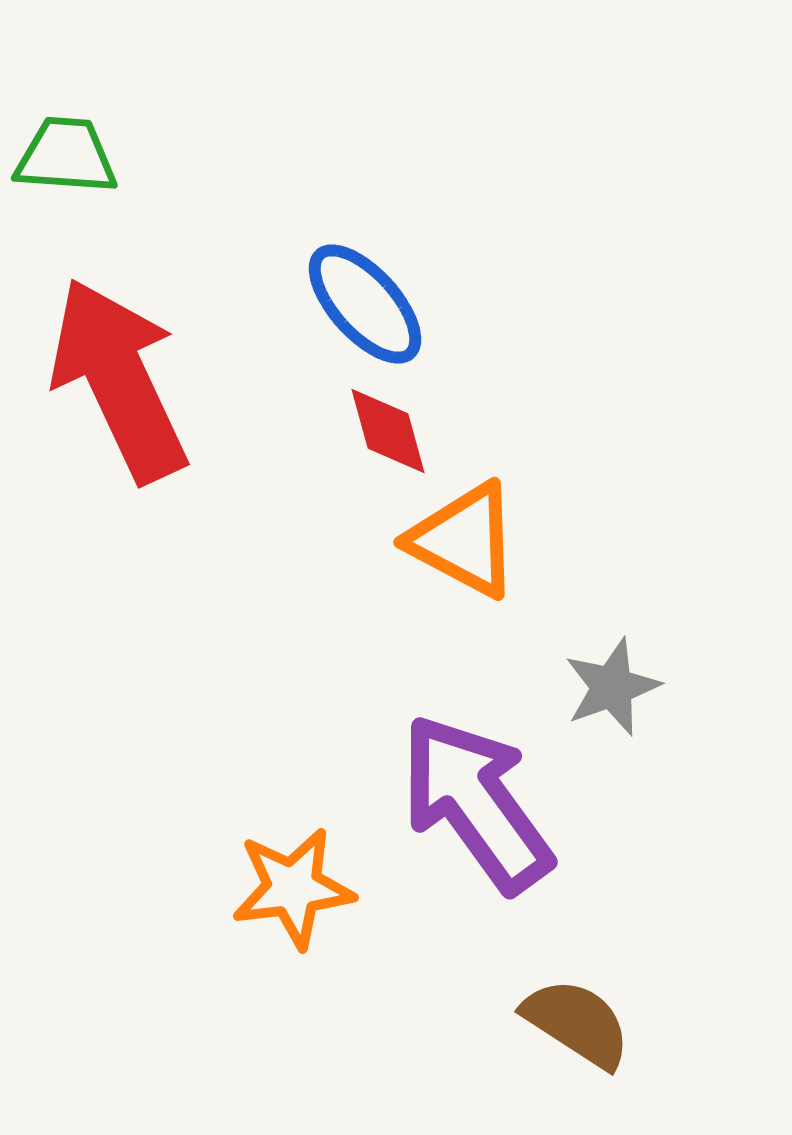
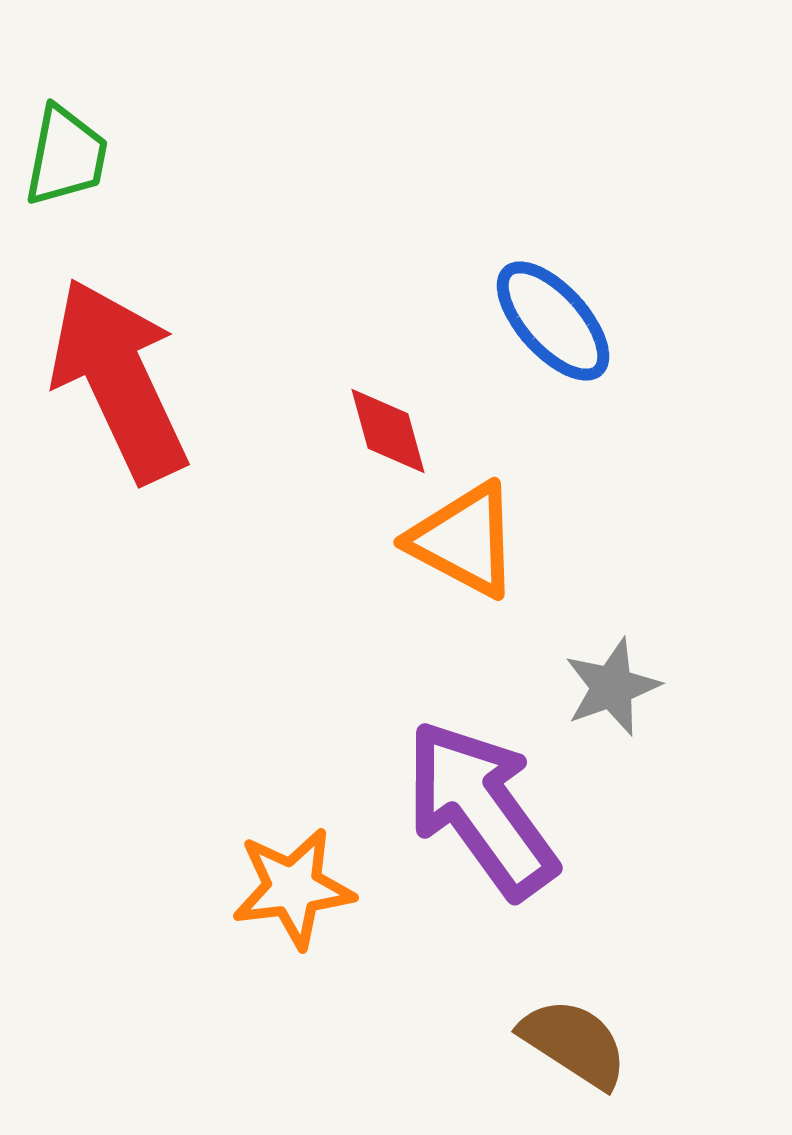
green trapezoid: rotated 97 degrees clockwise
blue ellipse: moved 188 px right, 17 px down
purple arrow: moved 5 px right, 6 px down
brown semicircle: moved 3 px left, 20 px down
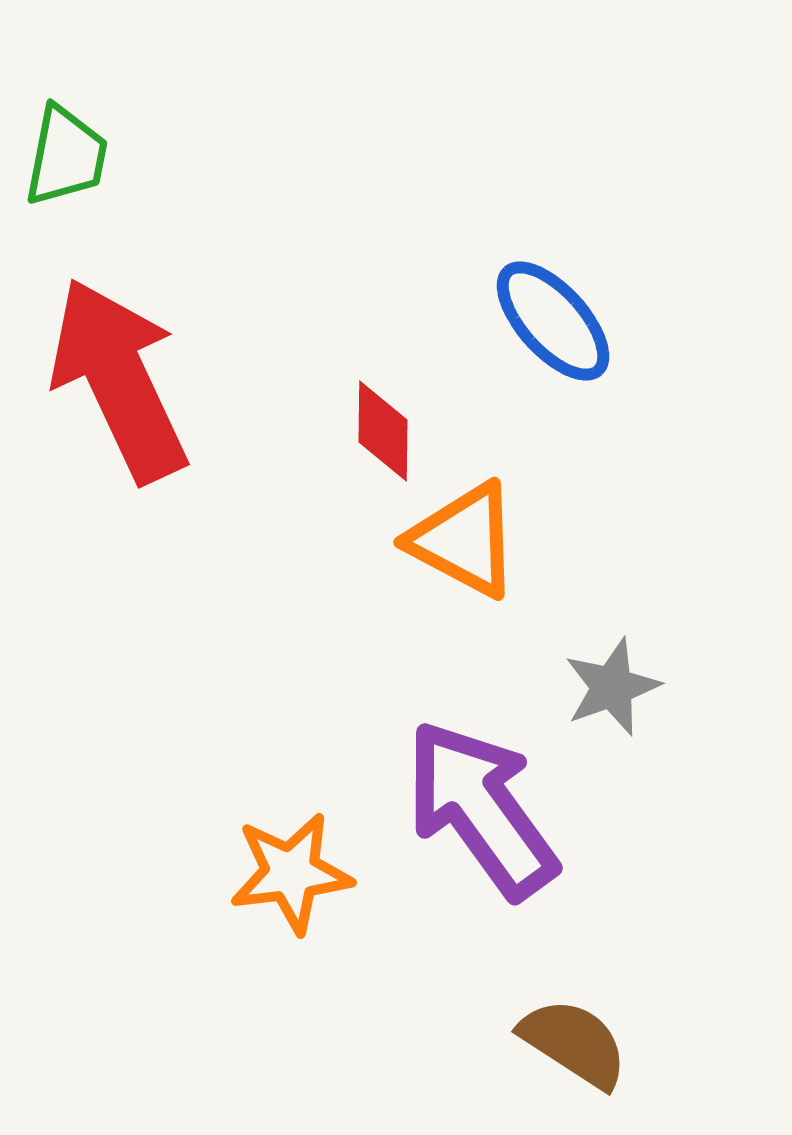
red diamond: moved 5 px left; rotated 16 degrees clockwise
orange star: moved 2 px left, 15 px up
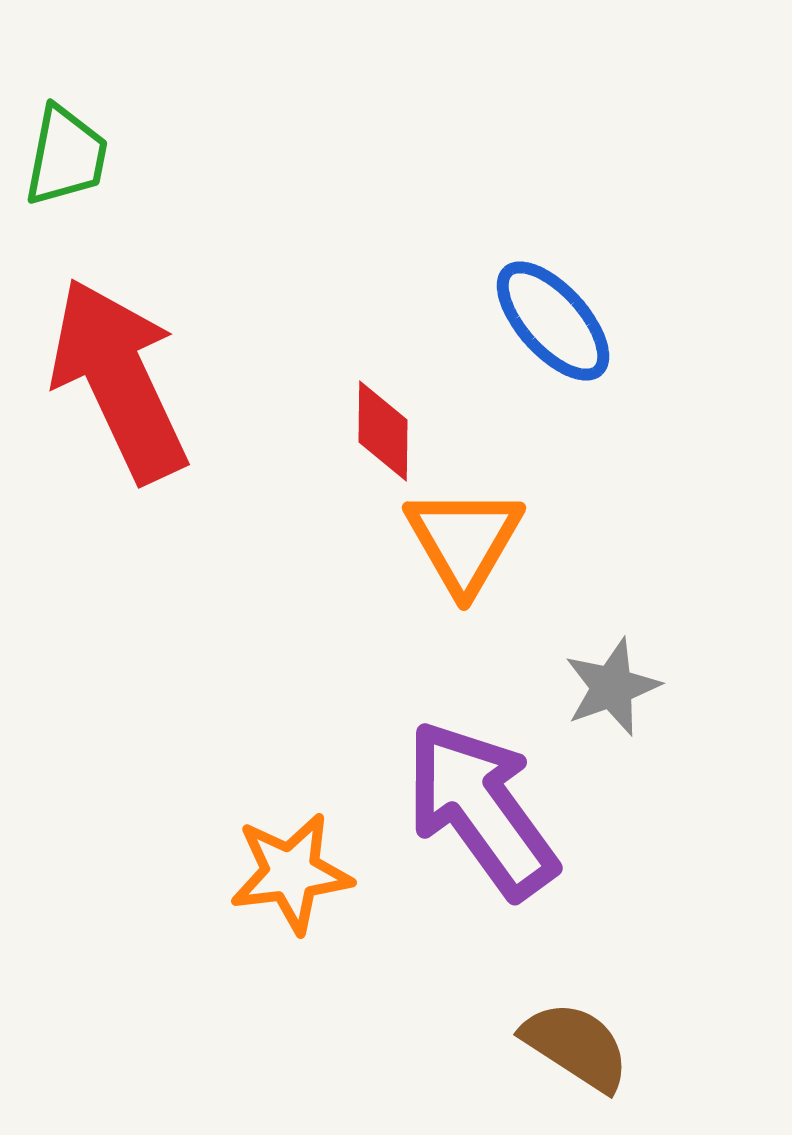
orange triangle: rotated 32 degrees clockwise
brown semicircle: moved 2 px right, 3 px down
